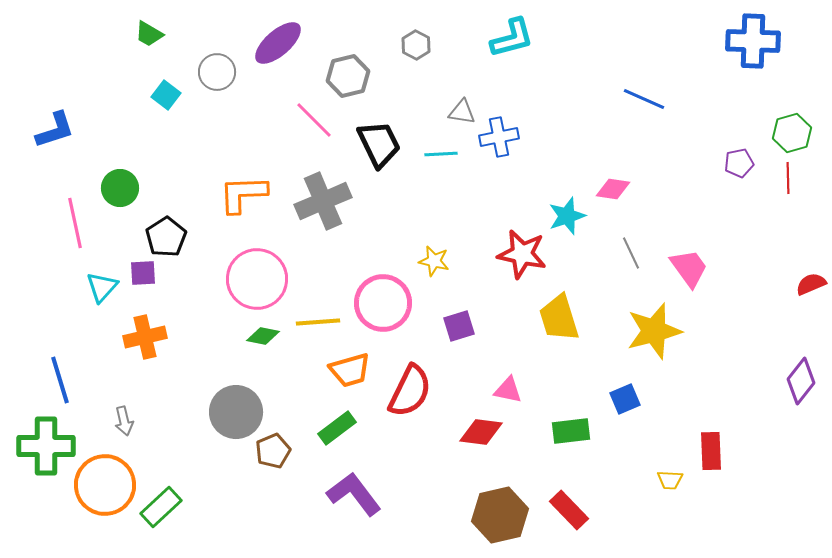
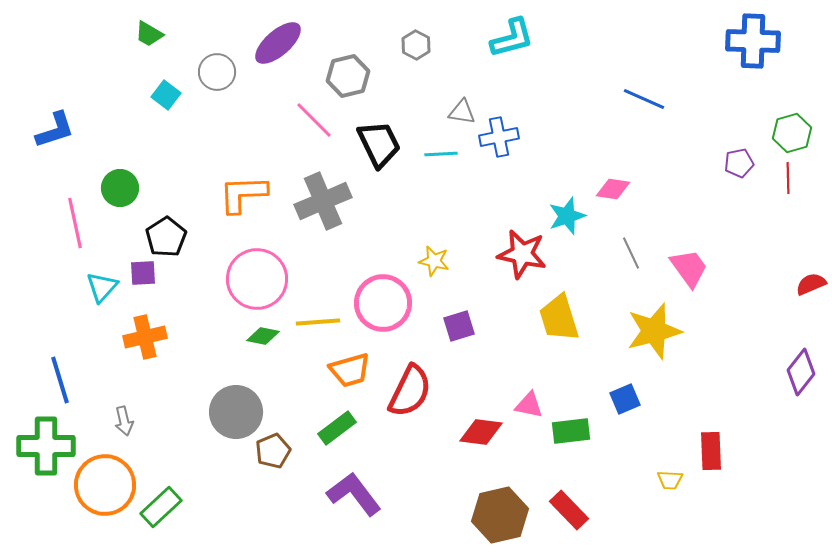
purple diamond at (801, 381): moved 9 px up
pink triangle at (508, 390): moved 21 px right, 15 px down
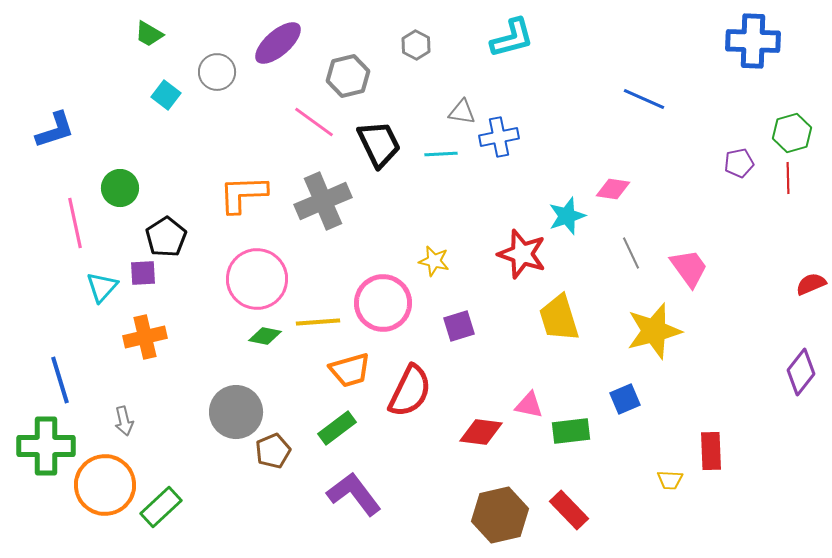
pink line at (314, 120): moved 2 px down; rotated 9 degrees counterclockwise
red star at (522, 254): rotated 6 degrees clockwise
green diamond at (263, 336): moved 2 px right
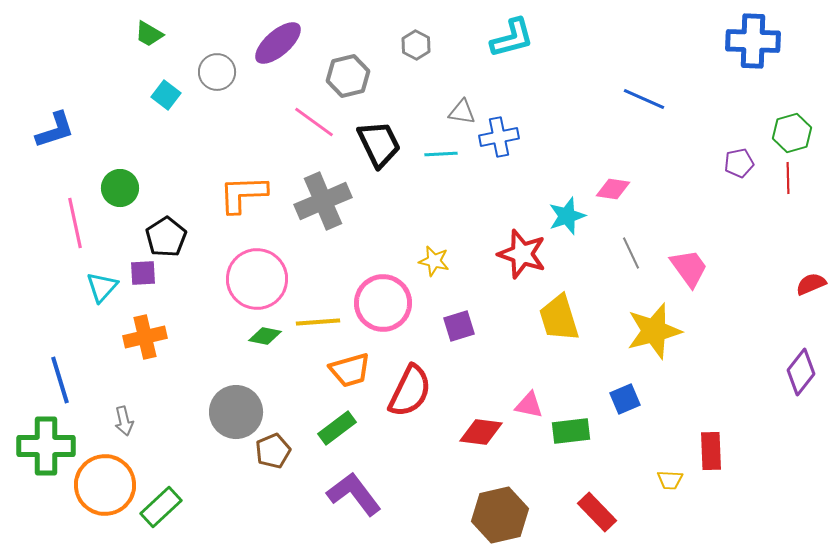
red rectangle at (569, 510): moved 28 px right, 2 px down
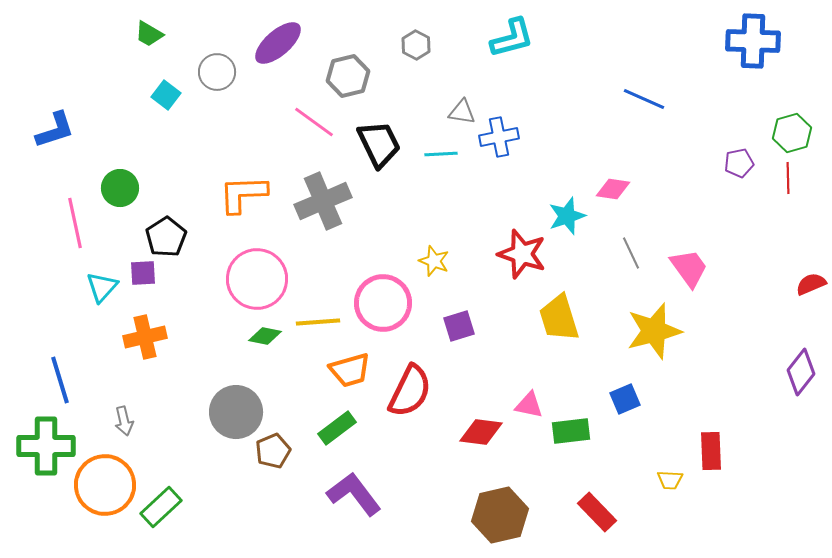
yellow star at (434, 261): rotated 8 degrees clockwise
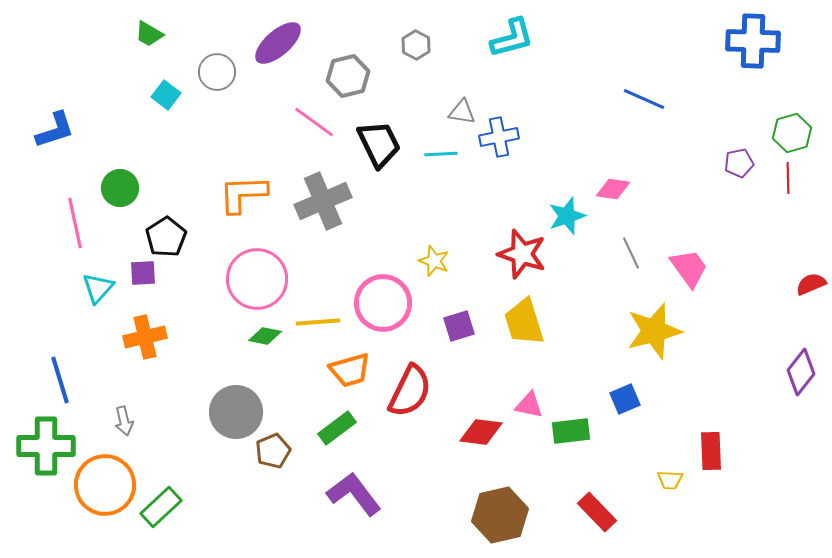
cyan triangle at (102, 287): moved 4 px left, 1 px down
yellow trapezoid at (559, 318): moved 35 px left, 4 px down
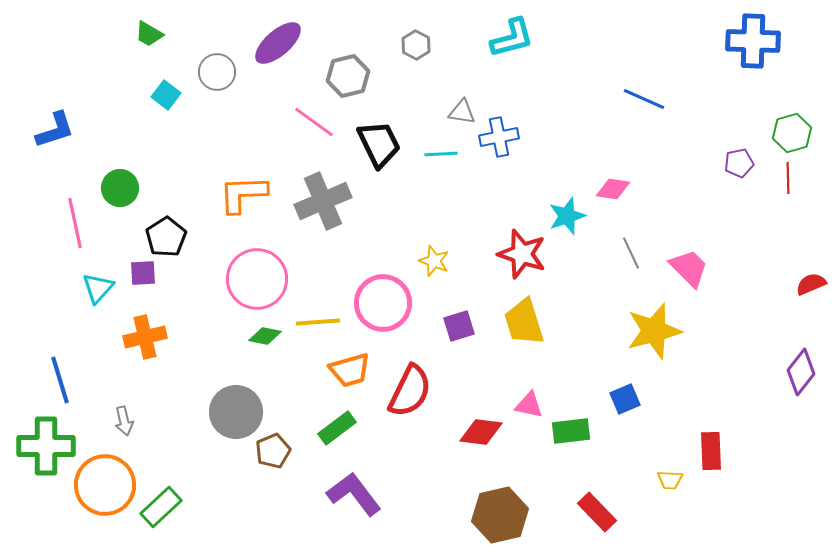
pink trapezoid at (689, 268): rotated 9 degrees counterclockwise
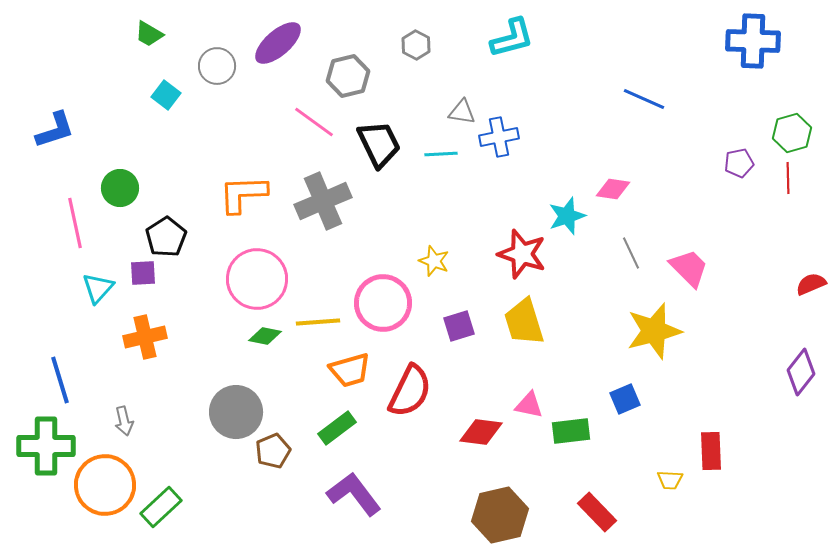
gray circle at (217, 72): moved 6 px up
